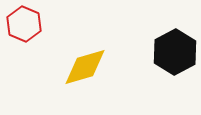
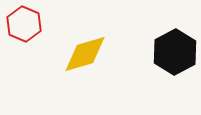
yellow diamond: moved 13 px up
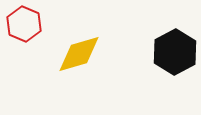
yellow diamond: moved 6 px left
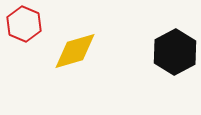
yellow diamond: moved 4 px left, 3 px up
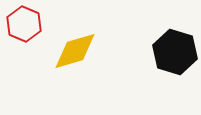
black hexagon: rotated 15 degrees counterclockwise
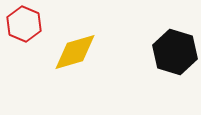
yellow diamond: moved 1 px down
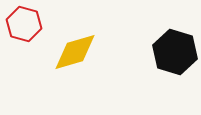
red hexagon: rotated 8 degrees counterclockwise
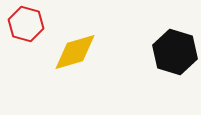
red hexagon: moved 2 px right
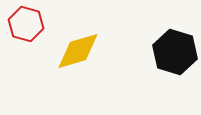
yellow diamond: moved 3 px right, 1 px up
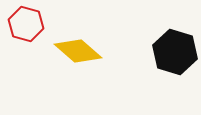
yellow diamond: rotated 57 degrees clockwise
